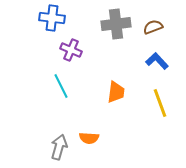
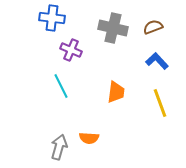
gray cross: moved 3 px left, 4 px down; rotated 20 degrees clockwise
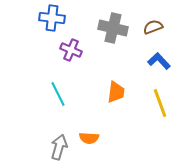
blue L-shape: moved 2 px right
cyan line: moved 3 px left, 8 px down
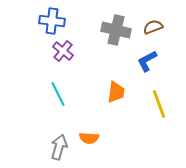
blue cross: moved 3 px down
gray cross: moved 3 px right, 2 px down
purple cross: moved 8 px left, 1 px down; rotated 15 degrees clockwise
blue L-shape: moved 12 px left; rotated 75 degrees counterclockwise
yellow line: moved 1 px left, 1 px down
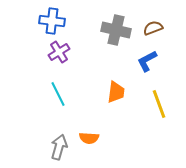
brown semicircle: moved 1 px down
purple cross: moved 4 px left, 1 px down; rotated 20 degrees clockwise
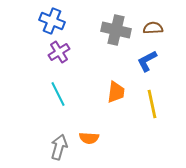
blue cross: rotated 15 degrees clockwise
brown semicircle: rotated 18 degrees clockwise
yellow line: moved 7 px left; rotated 8 degrees clockwise
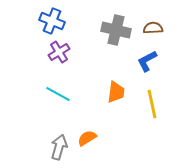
cyan line: rotated 35 degrees counterclockwise
orange semicircle: moved 2 px left; rotated 144 degrees clockwise
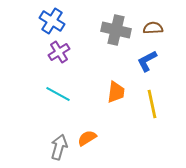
blue cross: rotated 10 degrees clockwise
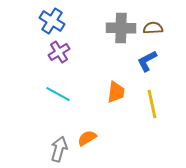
gray cross: moved 5 px right, 2 px up; rotated 12 degrees counterclockwise
gray arrow: moved 2 px down
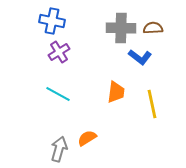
blue cross: rotated 20 degrees counterclockwise
blue L-shape: moved 7 px left, 4 px up; rotated 115 degrees counterclockwise
